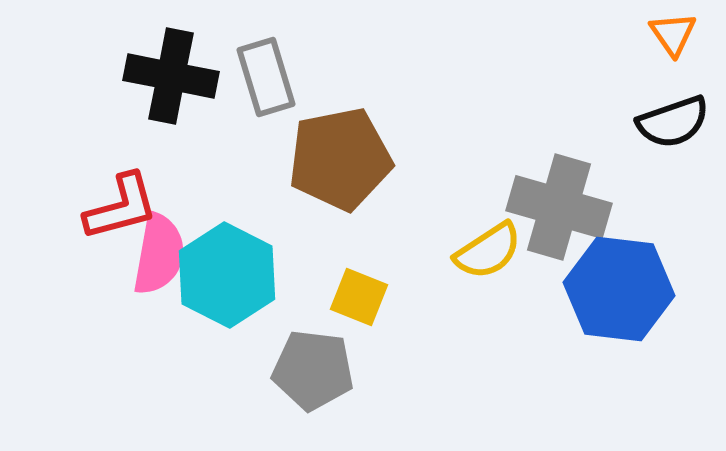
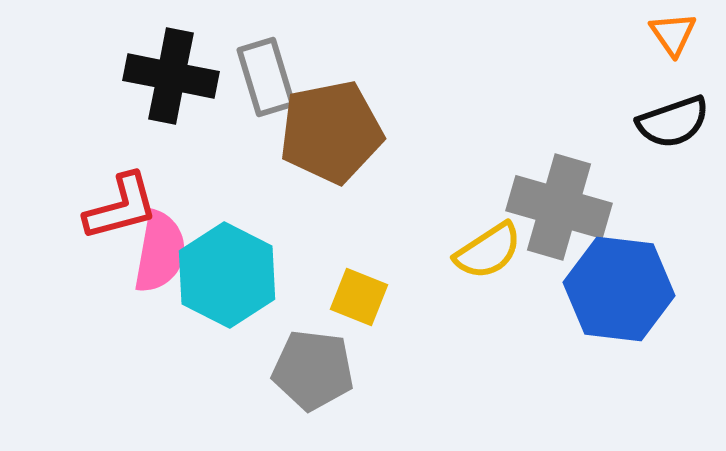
brown pentagon: moved 9 px left, 27 px up
pink semicircle: moved 1 px right, 2 px up
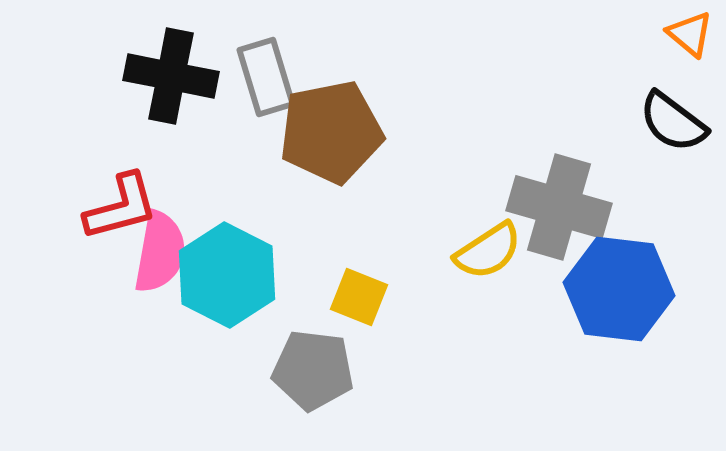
orange triangle: moved 17 px right; rotated 15 degrees counterclockwise
black semicircle: rotated 56 degrees clockwise
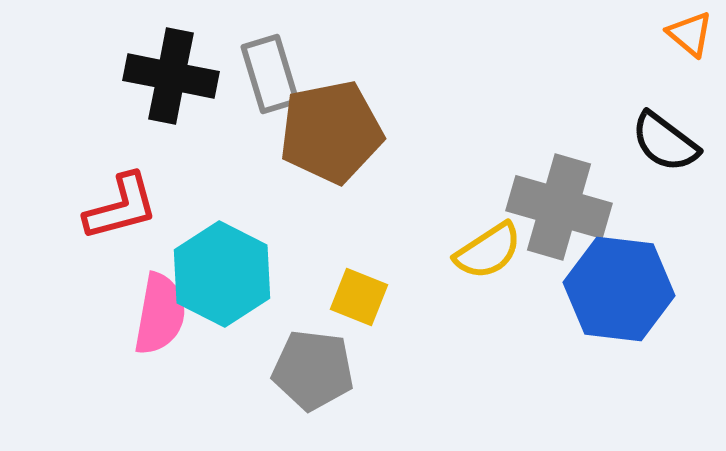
gray rectangle: moved 4 px right, 3 px up
black semicircle: moved 8 px left, 20 px down
pink semicircle: moved 62 px down
cyan hexagon: moved 5 px left, 1 px up
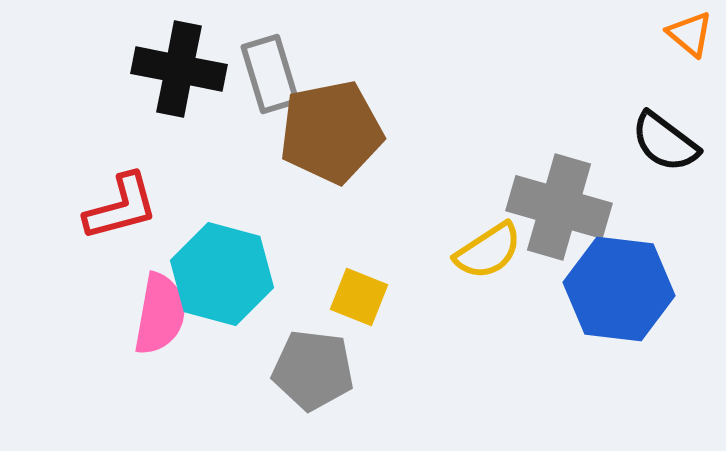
black cross: moved 8 px right, 7 px up
cyan hexagon: rotated 12 degrees counterclockwise
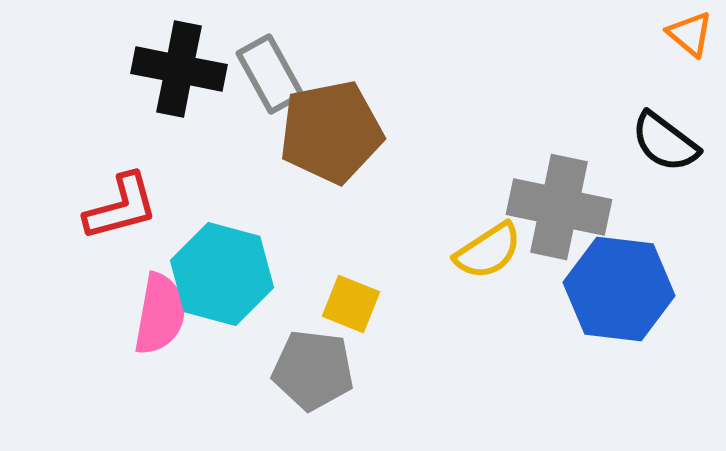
gray rectangle: rotated 12 degrees counterclockwise
gray cross: rotated 4 degrees counterclockwise
yellow square: moved 8 px left, 7 px down
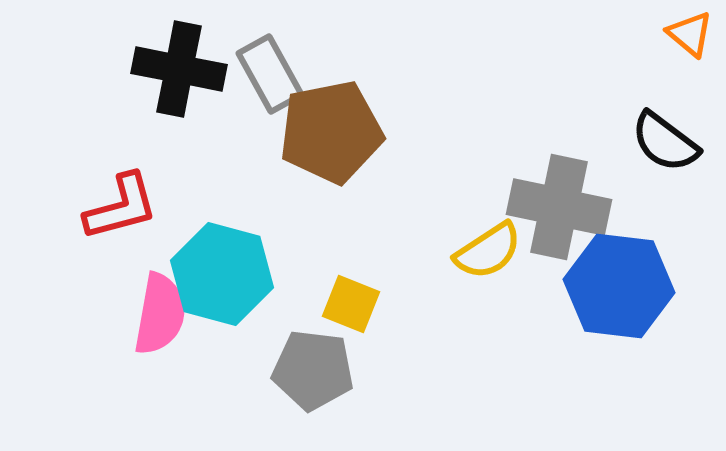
blue hexagon: moved 3 px up
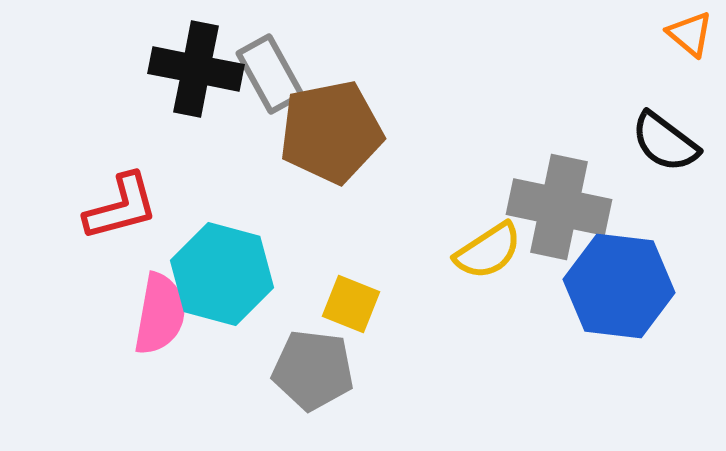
black cross: moved 17 px right
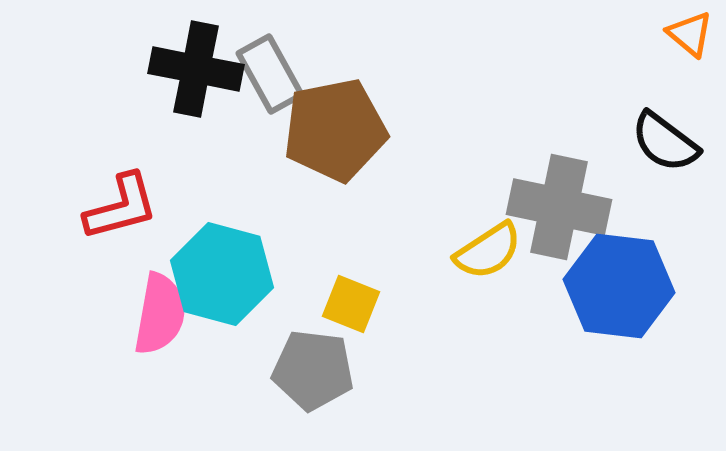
brown pentagon: moved 4 px right, 2 px up
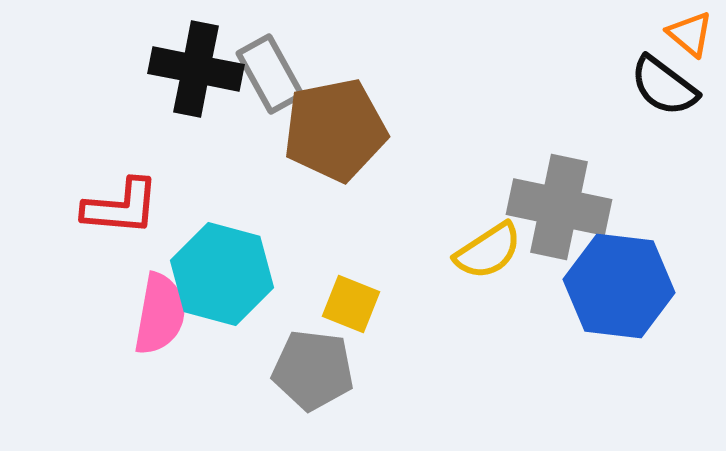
black semicircle: moved 1 px left, 56 px up
red L-shape: rotated 20 degrees clockwise
